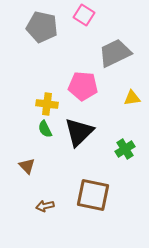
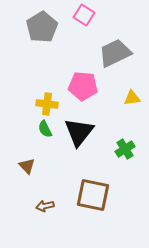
gray pentagon: rotated 28 degrees clockwise
black triangle: rotated 8 degrees counterclockwise
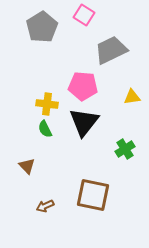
gray trapezoid: moved 4 px left, 3 px up
yellow triangle: moved 1 px up
black triangle: moved 5 px right, 10 px up
brown arrow: rotated 12 degrees counterclockwise
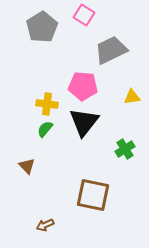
green semicircle: rotated 66 degrees clockwise
brown arrow: moved 19 px down
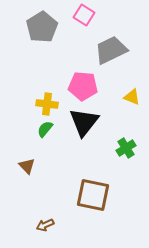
yellow triangle: rotated 30 degrees clockwise
green cross: moved 1 px right, 1 px up
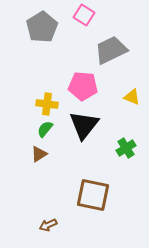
black triangle: moved 3 px down
brown triangle: moved 12 px right, 12 px up; rotated 42 degrees clockwise
brown arrow: moved 3 px right
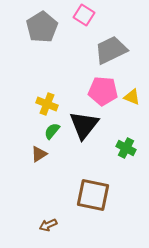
pink pentagon: moved 20 px right, 5 px down
yellow cross: rotated 15 degrees clockwise
green semicircle: moved 7 px right, 2 px down
green cross: rotated 30 degrees counterclockwise
